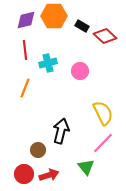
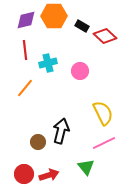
orange line: rotated 18 degrees clockwise
pink line: moved 1 px right; rotated 20 degrees clockwise
brown circle: moved 8 px up
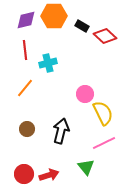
pink circle: moved 5 px right, 23 px down
brown circle: moved 11 px left, 13 px up
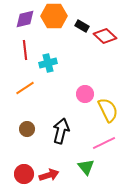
purple diamond: moved 1 px left, 1 px up
orange line: rotated 18 degrees clockwise
yellow semicircle: moved 5 px right, 3 px up
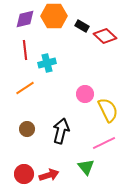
cyan cross: moved 1 px left
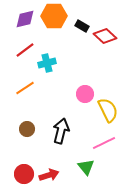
red line: rotated 60 degrees clockwise
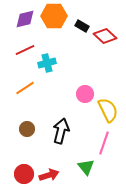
red line: rotated 12 degrees clockwise
pink line: rotated 45 degrees counterclockwise
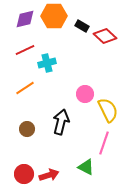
black arrow: moved 9 px up
green triangle: rotated 24 degrees counterclockwise
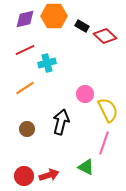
red circle: moved 2 px down
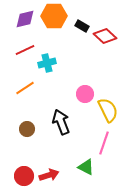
black arrow: rotated 35 degrees counterclockwise
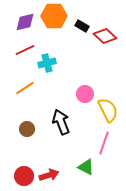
purple diamond: moved 3 px down
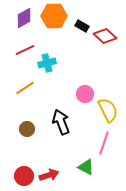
purple diamond: moved 1 px left, 4 px up; rotated 15 degrees counterclockwise
